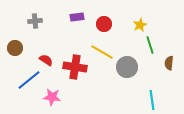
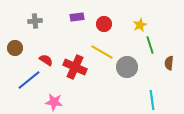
red cross: rotated 15 degrees clockwise
pink star: moved 2 px right, 5 px down
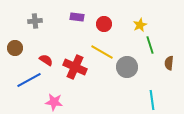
purple rectangle: rotated 16 degrees clockwise
blue line: rotated 10 degrees clockwise
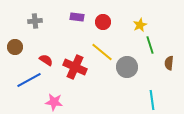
red circle: moved 1 px left, 2 px up
brown circle: moved 1 px up
yellow line: rotated 10 degrees clockwise
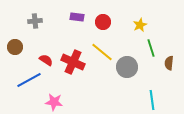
green line: moved 1 px right, 3 px down
red cross: moved 2 px left, 5 px up
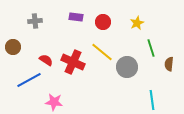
purple rectangle: moved 1 px left
yellow star: moved 3 px left, 2 px up
brown circle: moved 2 px left
brown semicircle: moved 1 px down
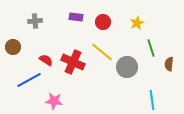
pink star: moved 1 px up
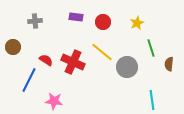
blue line: rotated 35 degrees counterclockwise
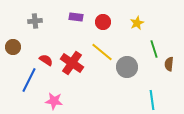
green line: moved 3 px right, 1 px down
red cross: moved 1 px left, 1 px down; rotated 10 degrees clockwise
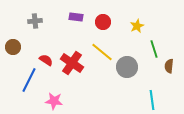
yellow star: moved 3 px down
brown semicircle: moved 2 px down
